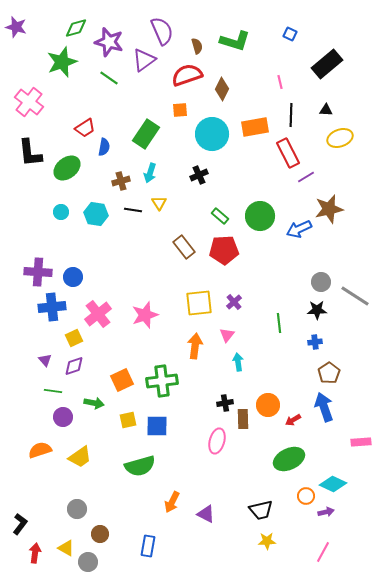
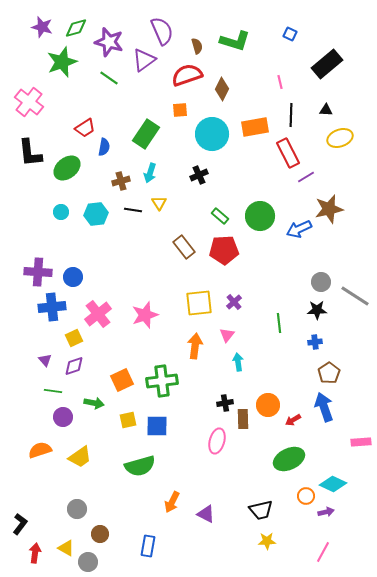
purple star at (16, 27): moved 26 px right
cyan hexagon at (96, 214): rotated 15 degrees counterclockwise
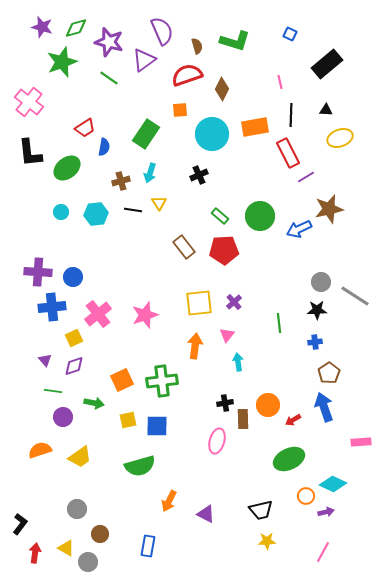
orange arrow at (172, 502): moved 3 px left, 1 px up
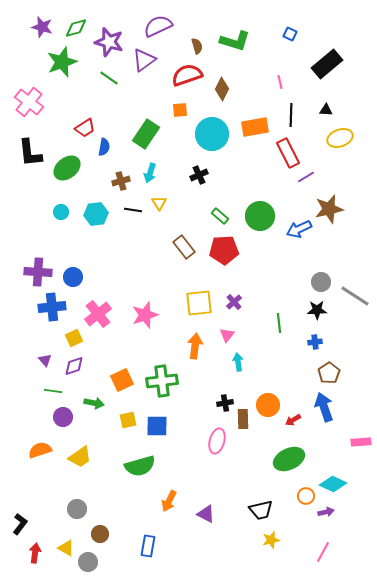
purple semicircle at (162, 31): moved 4 px left, 5 px up; rotated 92 degrees counterclockwise
yellow star at (267, 541): moved 4 px right, 1 px up; rotated 12 degrees counterclockwise
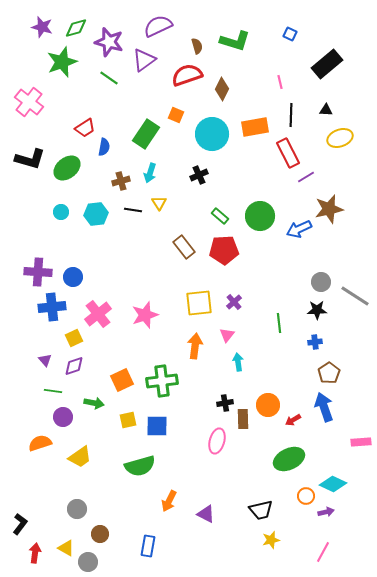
orange square at (180, 110): moved 4 px left, 5 px down; rotated 28 degrees clockwise
black L-shape at (30, 153): moved 6 px down; rotated 68 degrees counterclockwise
orange semicircle at (40, 450): moved 7 px up
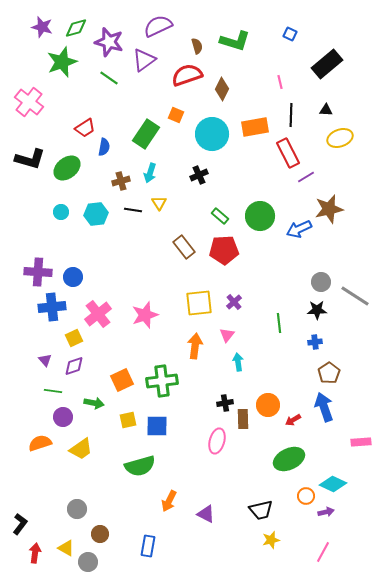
yellow trapezoid at (80, 457): moved 1 px right, 8 px up
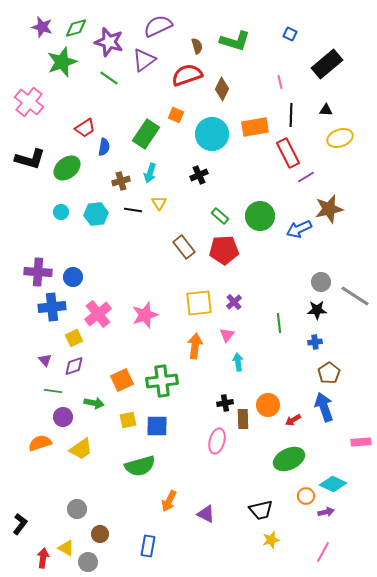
red arrow at (35, 553): moved 8 px right, 5 px down
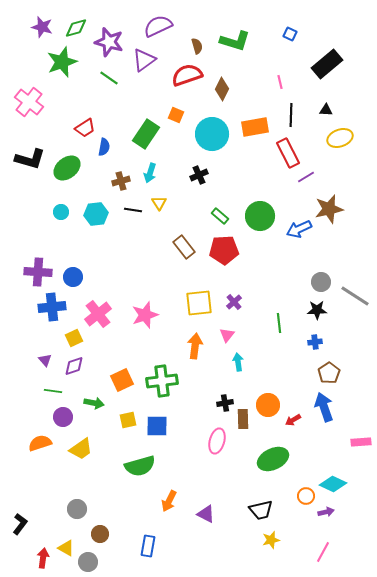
green ellipse at (289, 459): moved 16 px left
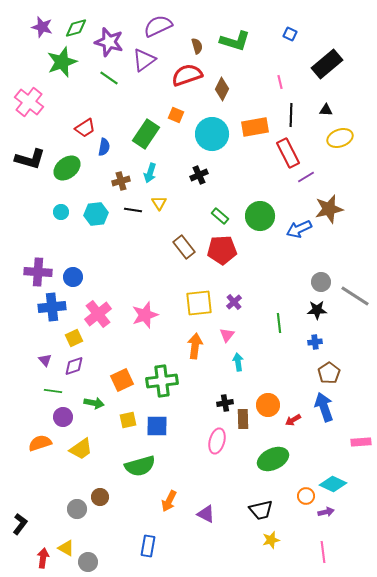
red pentagon at (224, 250): moved 2 px left
brown circle at (100, 534): moved 37 px up
pink line at (323, 552): rotated 35 degrees counterclockwise
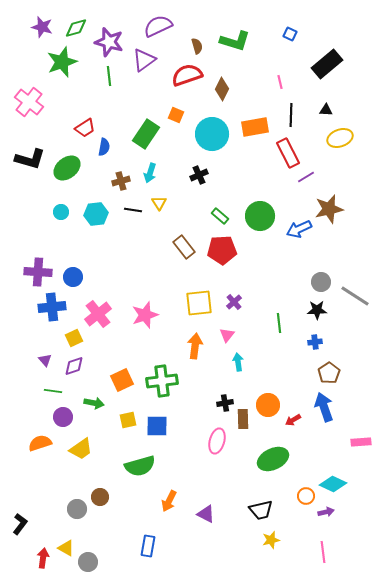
green line at (109, 78): moved 2 px up; rotated 48 degrees clockwise
